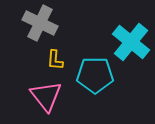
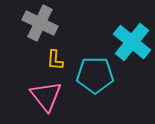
cyan cross: moved 1 px right
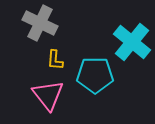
pink triangle: moved 2 px right, 1 px up
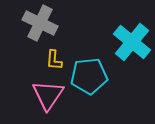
yellow L-shape: moved 1 px left
cyan pentagon: moved 6 px left, 1 px down; rotated 6 degrees counterclockwise
pink triangle: rotated 12 degrees clockwise
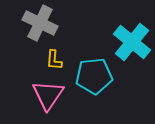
cyan pentagon: moved 5 px right
